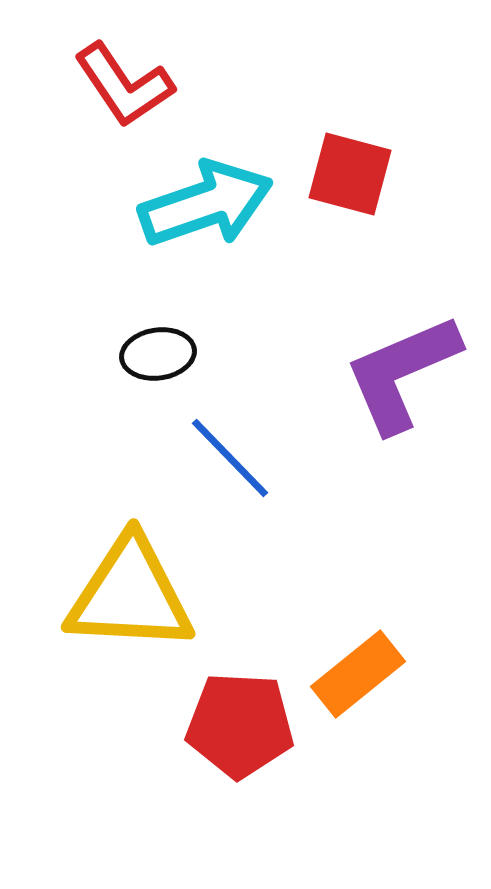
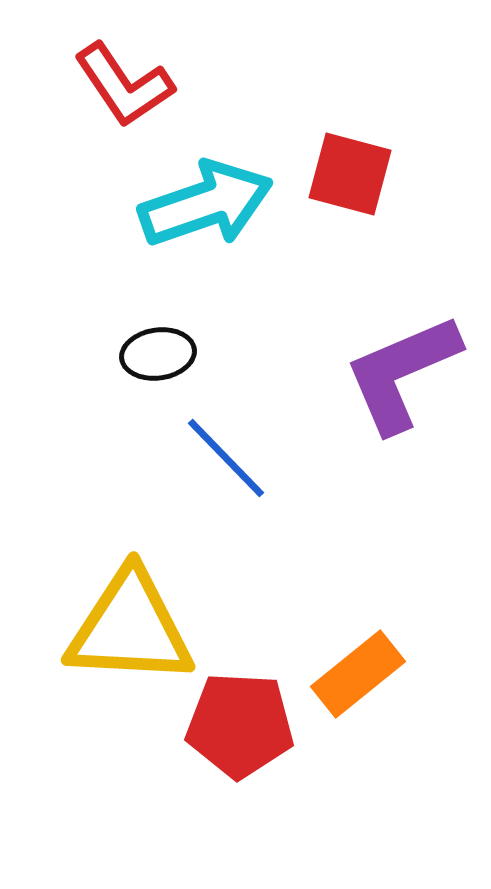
blue line: moved 4 px left
yellow triangle: moved 33 px down
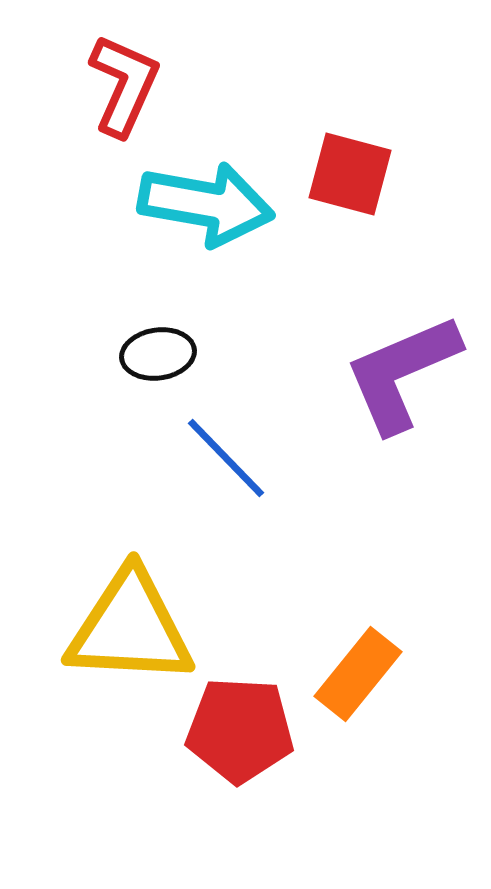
red L-shape: rotated 122 degrees counterclockwise
cyan arrow: rotated 29 degrees clockwise
orange rectangle: rotated 12 degrees counterclockwise
red pentagon: moved 5 px down
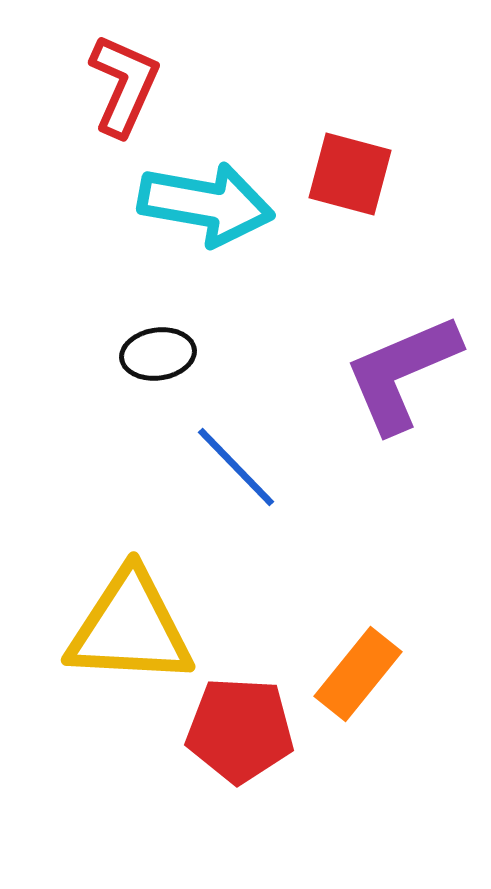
blue line: moved 10 px right, 9 px down
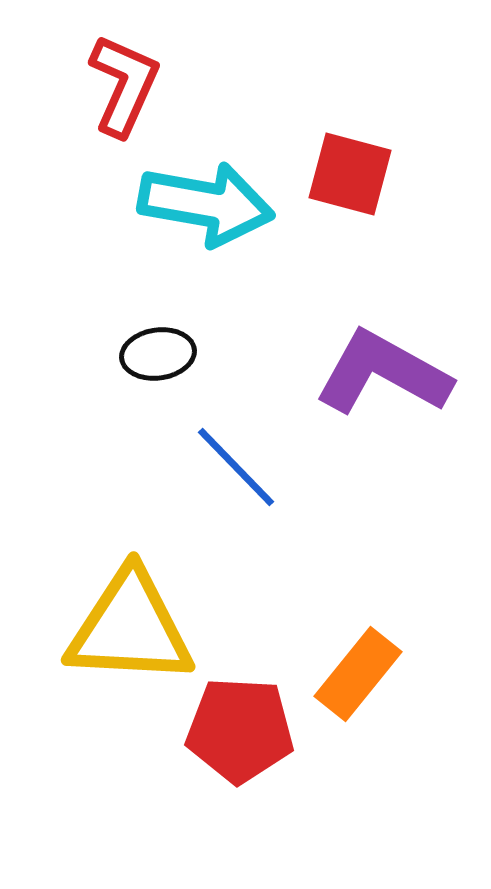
purple L-shape: moved 19 px left; rotated 52 degrees clockwise
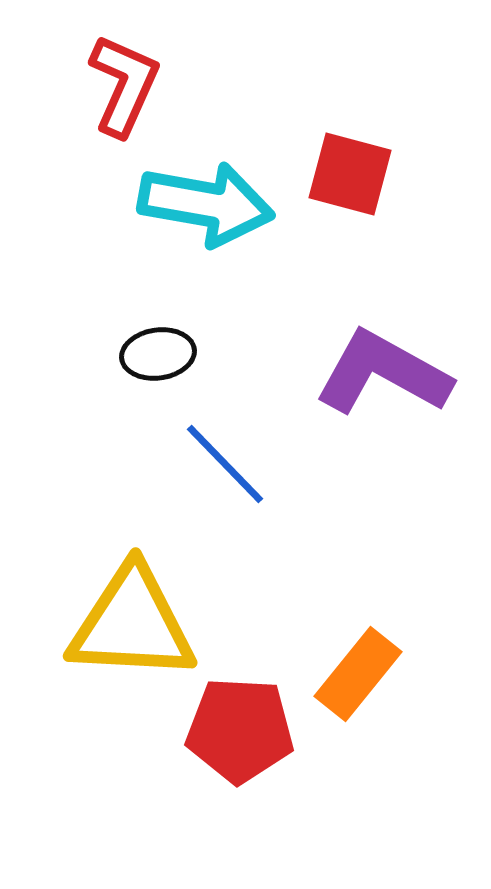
blue line: moved 11 px left, 3 px up
yellow triangle: moved 2 px right, 4 px up
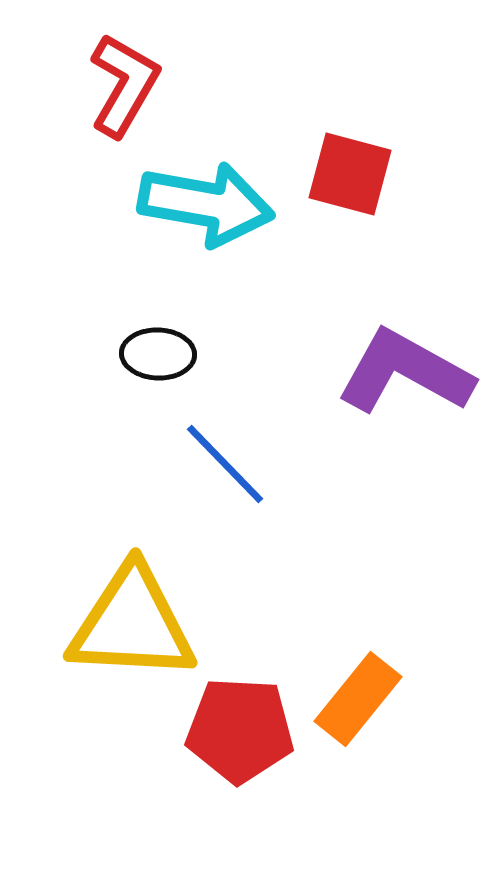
red L-shape: rotated 6 degrees clockwise
black ellipse: rotated 10 degrees clockwise
purple L-shape: moved 22 px right, 1 px up
orange rectangle: moved 25 px down
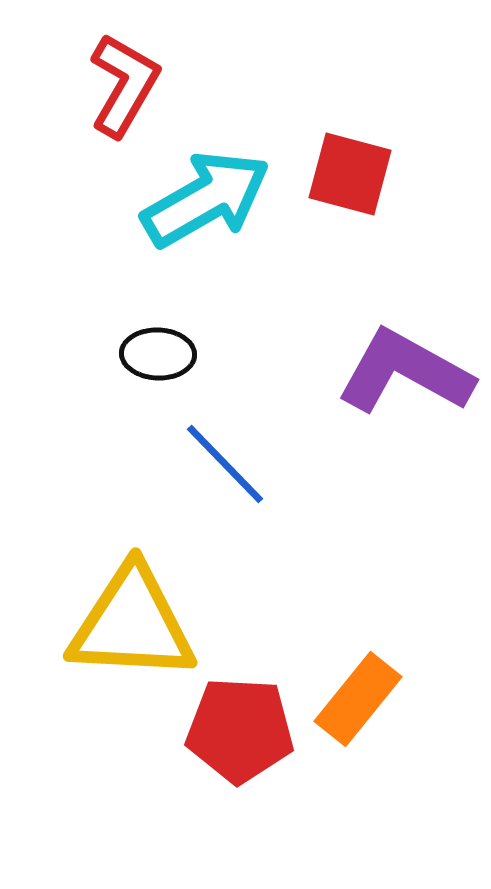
cyan arrow: moved 5 px up; rotated 40 degrees counterclockwise
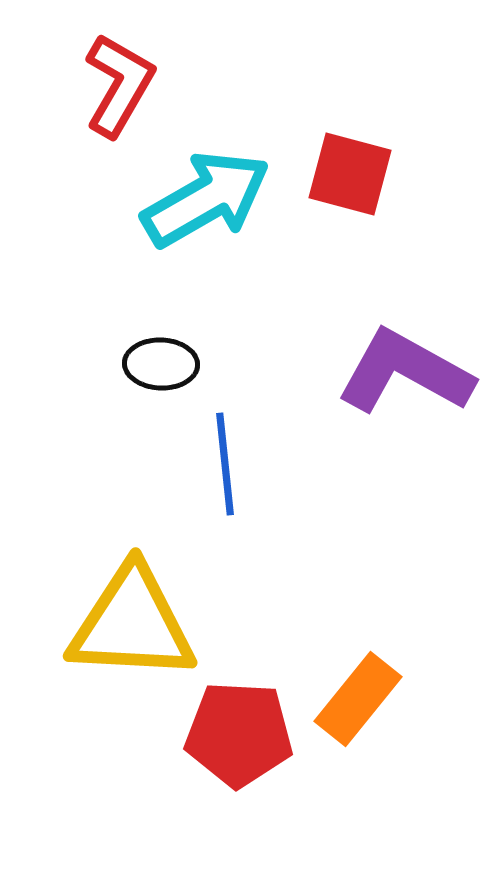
red L-shape: moved 5 px left
black ellipse: moved 3 px right, 10 px down
blue line: rotated 38 degrees clockwise
red pentagon: moved 1 px left, 4 px down
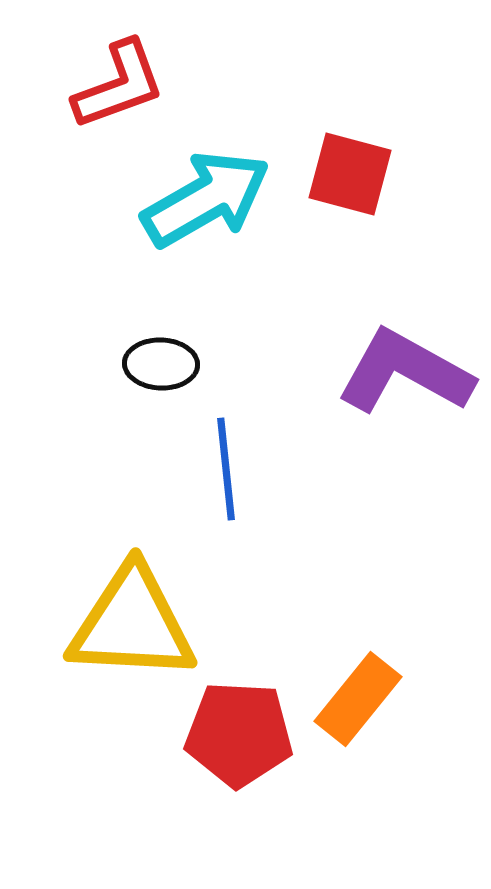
red L-shape: rotated 40 degrees clockwise
blue line: moved 1 px right, 5 px down
